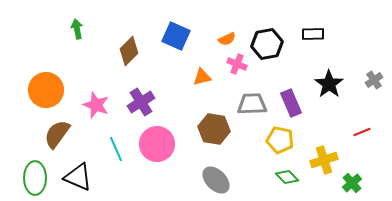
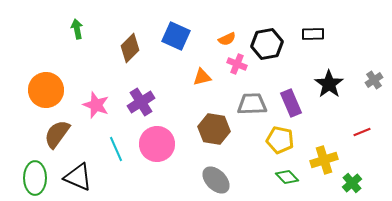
brown diamond: moved 1 px right, 3 px up
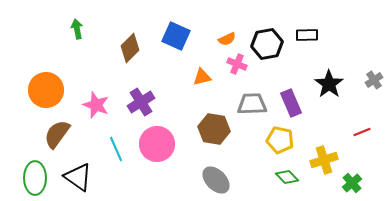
black rectangle: moved 6 px left, 1 px down
black triangle: rotated 12 degrees clockwise
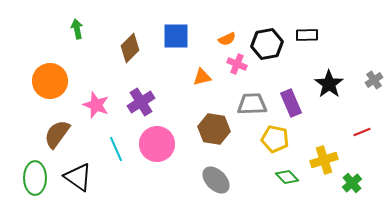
blue square: rotated 24 degrees counterclockwise
orange circle: moved 4 px right, 9 px up
yellow pentagon: moved 5 px left, 1 px up
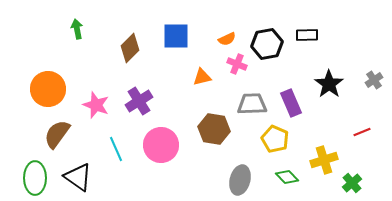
orange circle: moved 2 px left, 8 px down
purple cross: moved 2 px left, 1 px up
yellow pentagon: rotated 12 degrees clockwise
pink circle: moved 4 px right, 1 px down
gray ellipse: moved 24 px right; rotated 60 degrees clockwise
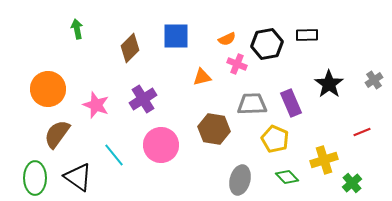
purple cross: moved 4 px right, 2 px up
cyan line: moved 2 px left, 6 px down; rotated 15 degrees counterclockwise
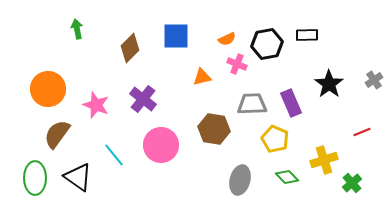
purple cross: rotated 20 degrees counterclockwise
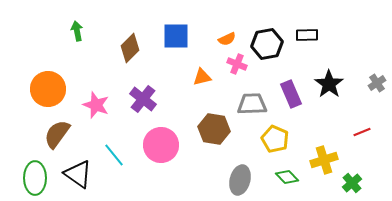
green arrow: moved 2 px down
gray cross: moved 3 px right, 3 px down
purple rectangle: moved 9 px up
black triangle: moved 3 px up
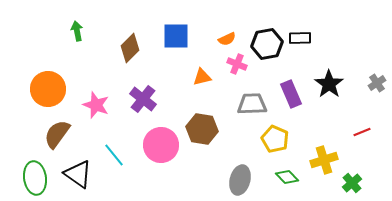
black rectangle: moved 7 px left, 3 px down
brown hexagon: moved 12 px left
green ellipse: rotated 8 degrees counterclockwise
